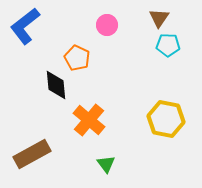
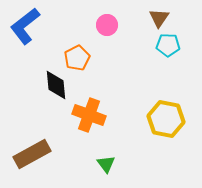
orange pentagon: rotated 20 degrees clockwise
orange cross: moved 5 px up; rotated 20 degrees counterclockwise
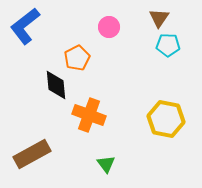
pink circle: moved 2 px right, 2 px down
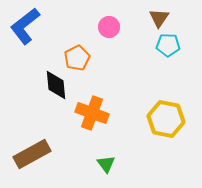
orange cross: moved 3 px right, 2 px up
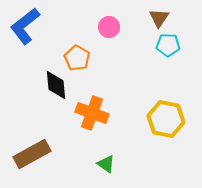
orange pentagon: rotated 15 degrees counterclockwise
green triangle: rotated 18 degrees counterclockwise
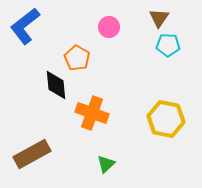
green triangle: rotated 42 degrees clockwise
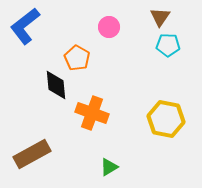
brown triangle: moved 1 px right, 1 px up
green triangle: moved 3 px right, 3 px down; rotated 12 degrees clockwise
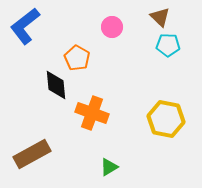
brown triangle: rotated 20 degrees counterclockwise
pink circle: moved 3 px right
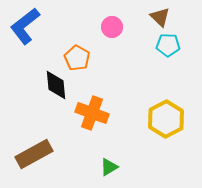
yellow hexagon: rotated 21 degrees clockwise
brown rectangle: moved 2 px right
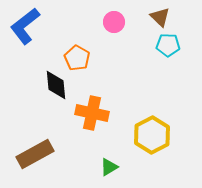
pink circle: moved 2 px right, 5 px up
orange cross: rotated 8 degrees counterclockwise
yellow hexagon: moved 14 px left, 16 px down
brown rectangle: moved 1 px right
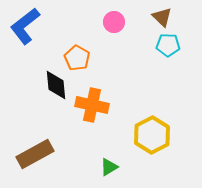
brown triangle: moved 2 px right
orange cross: moved 8 px up
